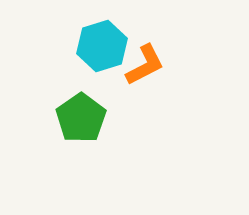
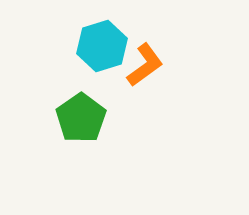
orange L-shape: rotated 9 degrees counterclockwise
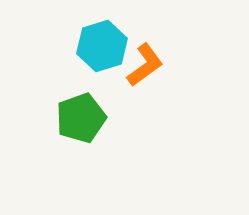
green pentagon: rotated 15 degrees clockwise
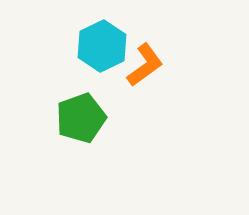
cyan hexagon: rotated 9 degrees counterclockwise
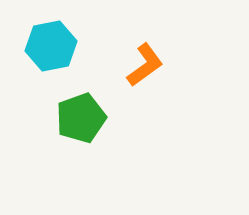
cyan hexagon: moved 51 px left; rotated 15 degrees clockwise
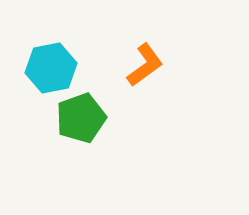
cyan hexagon: moved 22 px down
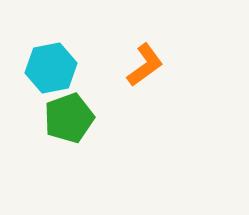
green pentagon: moved 12 px left
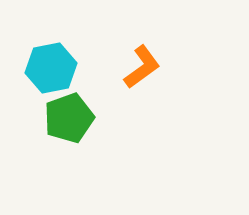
orange L-shape: moved 3 px left, 2 px down
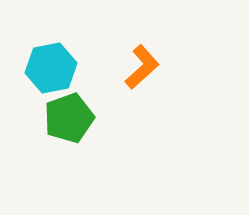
orange L-shape: rotated 6 degrees counterclockwise
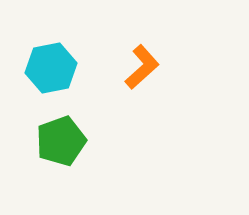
green pentagon: moved 8 px left, 23 px down
